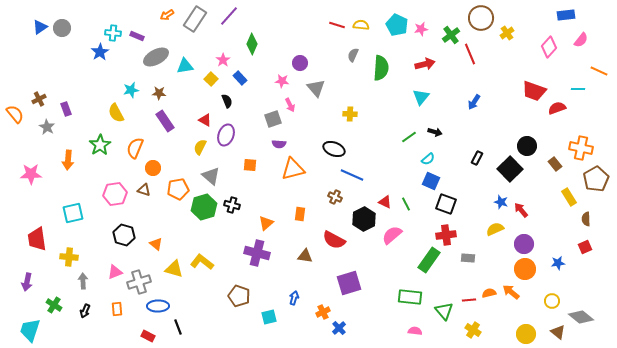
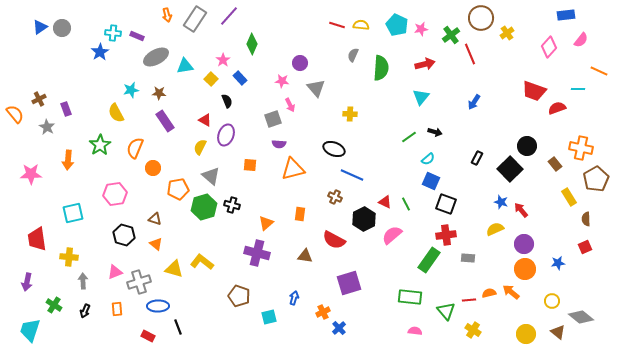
orange arrow at (167, 15): rotated 72 degrees counterclockwise
brown triangle at (144, 190): moved 11 px right, 29 px down
green triangle at (444, 311): moved 2 px right
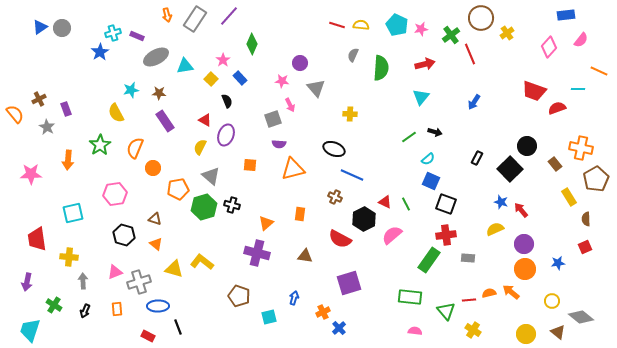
cyan cross at (113, 33): rotated 21 degrees counterclockwise
red semicircle at (334, 240): moved 6 px right, 1 px up
